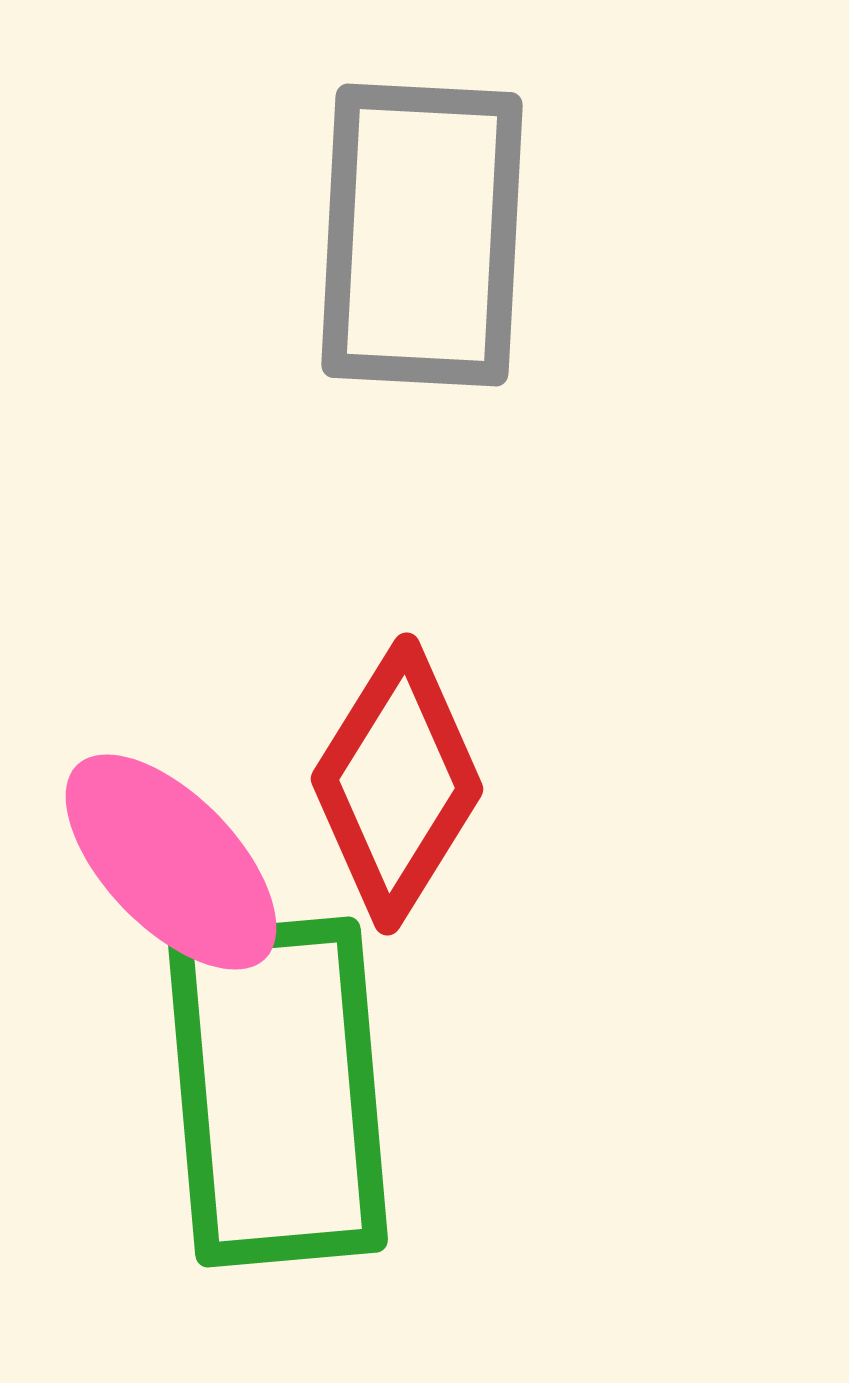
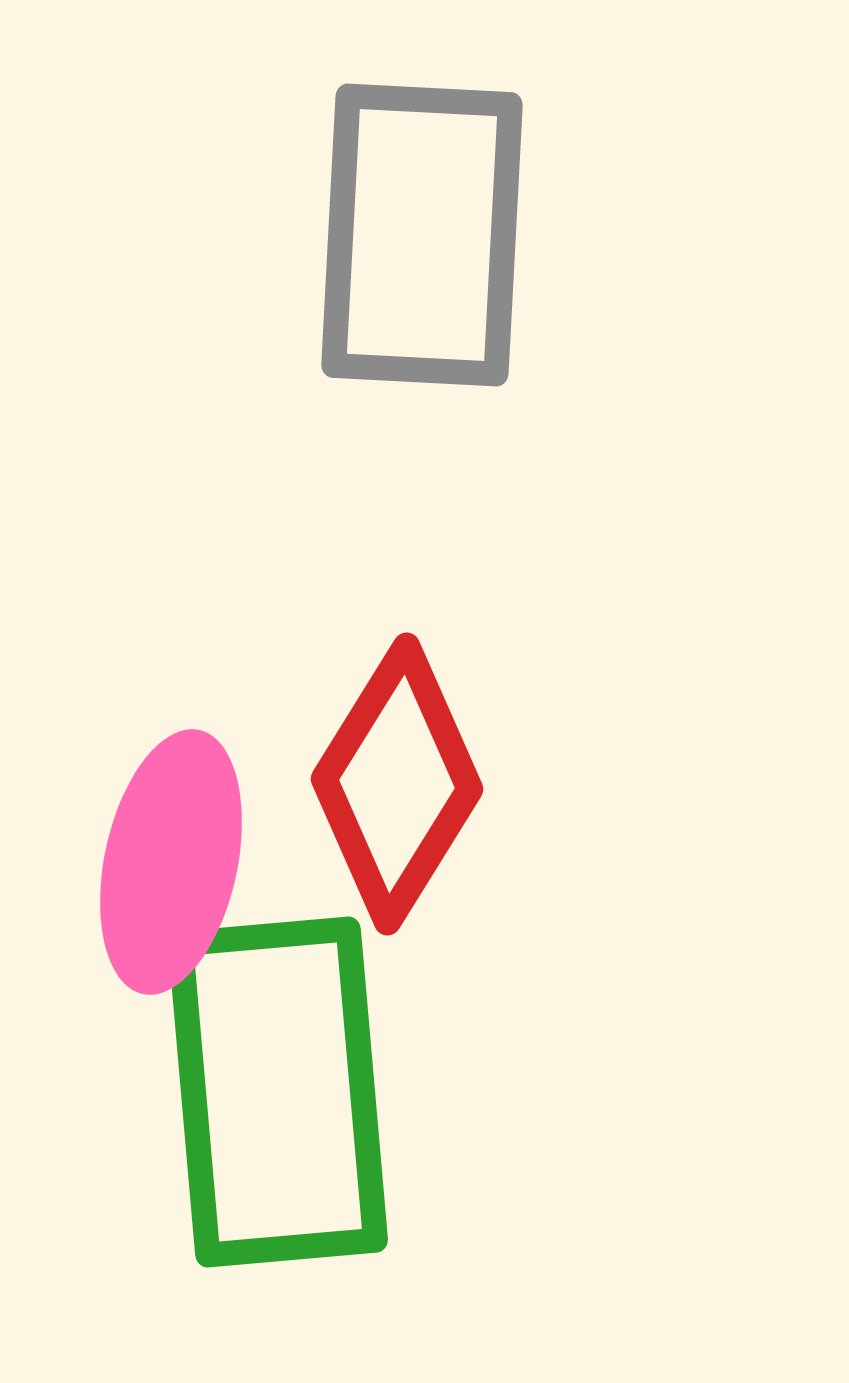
pink ellipse: rotated 56 degrees clockwise
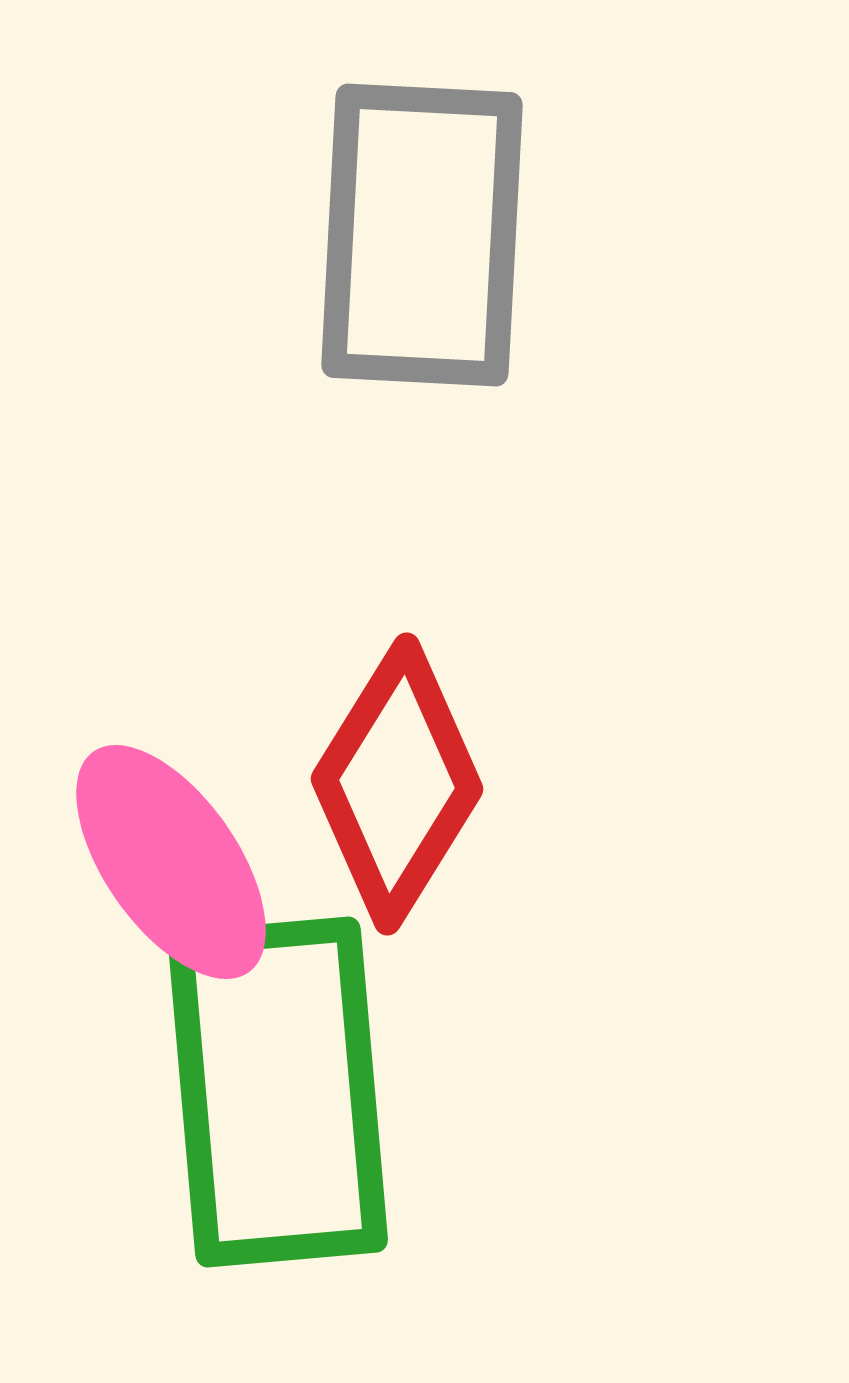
pink ellipse: rotated 47 degrees counterclockwise
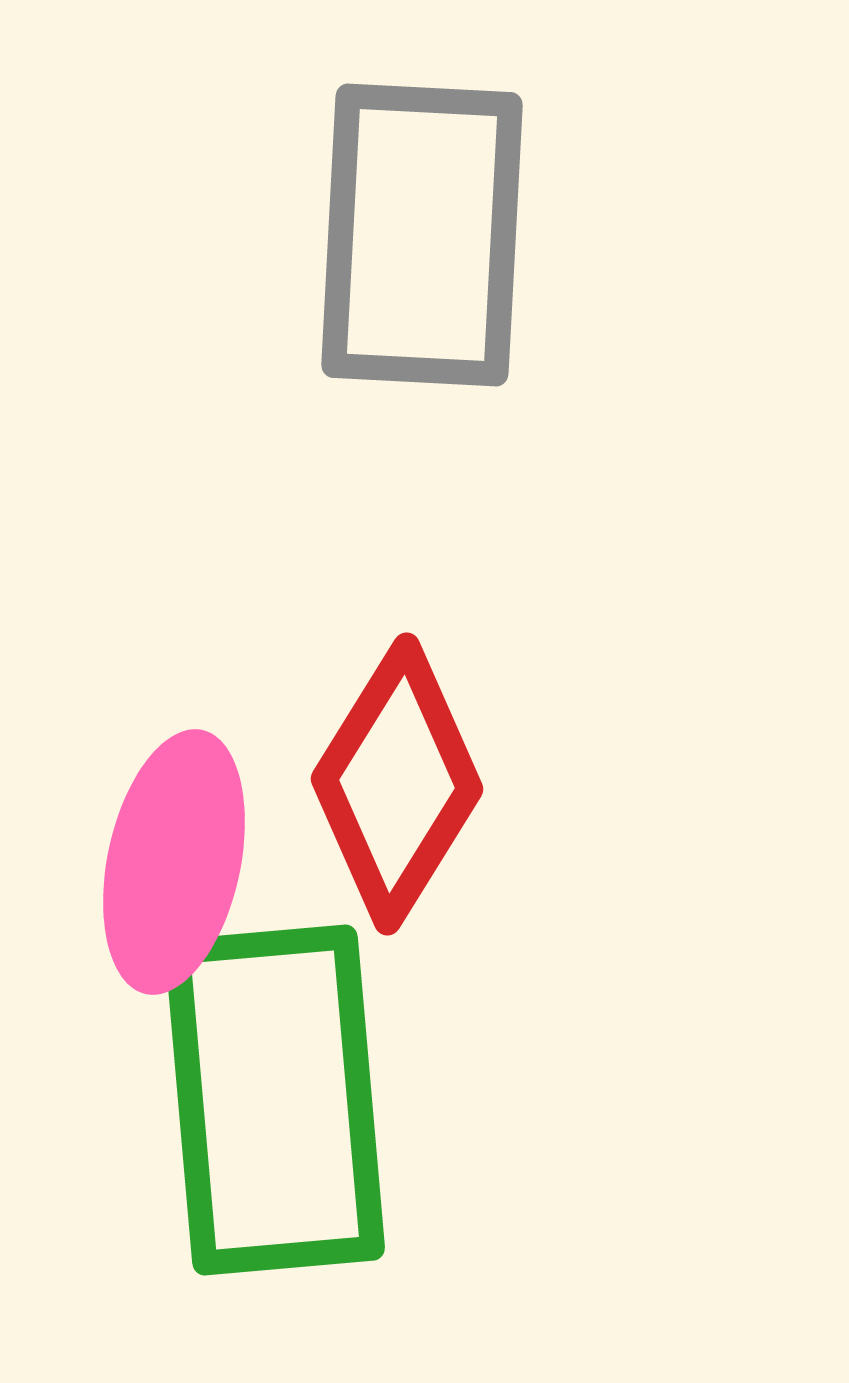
pink ellipse: moved 3 px right; rotated 47 degrees clockwise
green rectangle: moved 3 px left, 8 px down
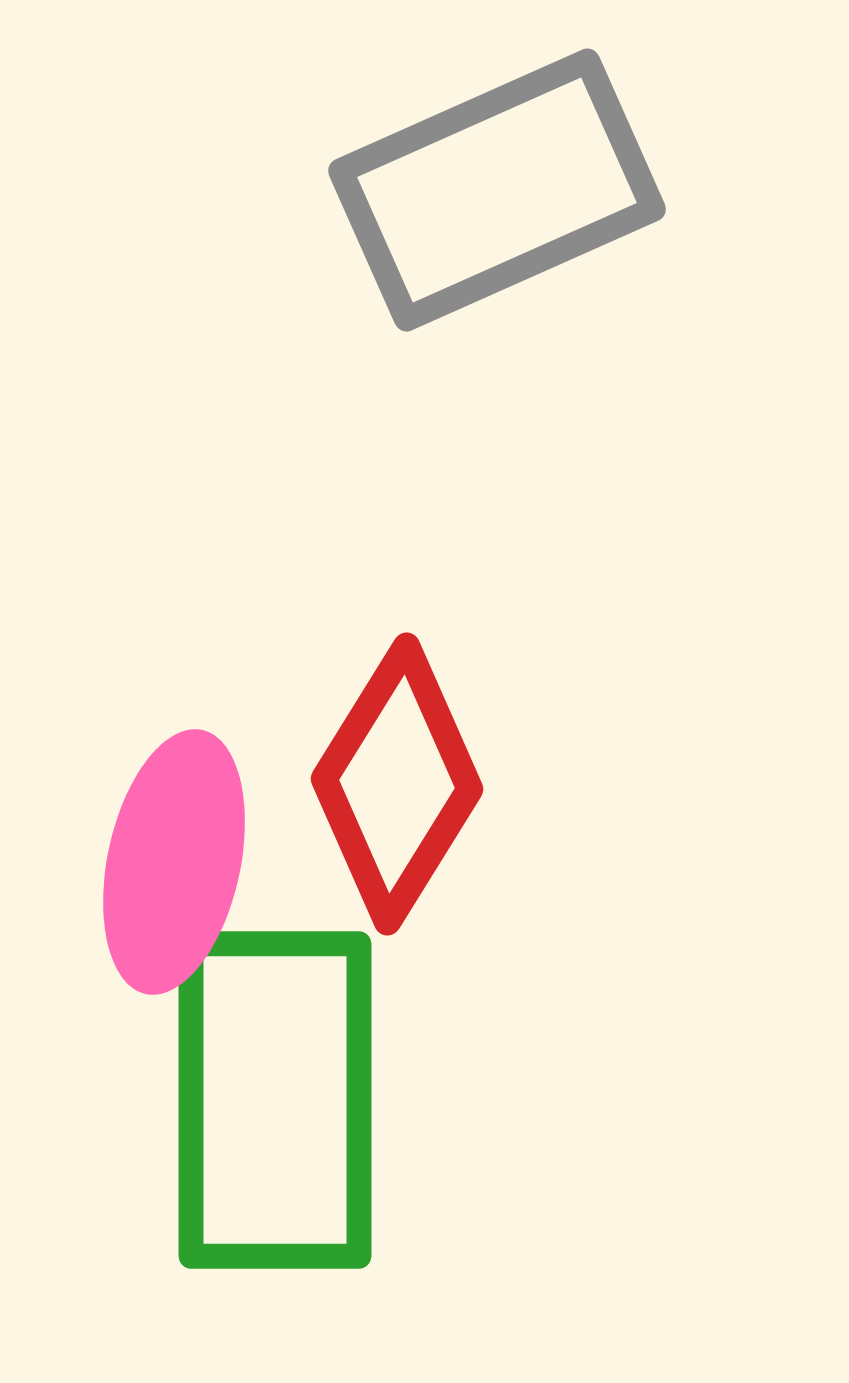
gray rectangle: moved 75 px right, 45 px up; rotated 63 degrees clockwise
green rectangle: rotated 5 degrees clockwise
